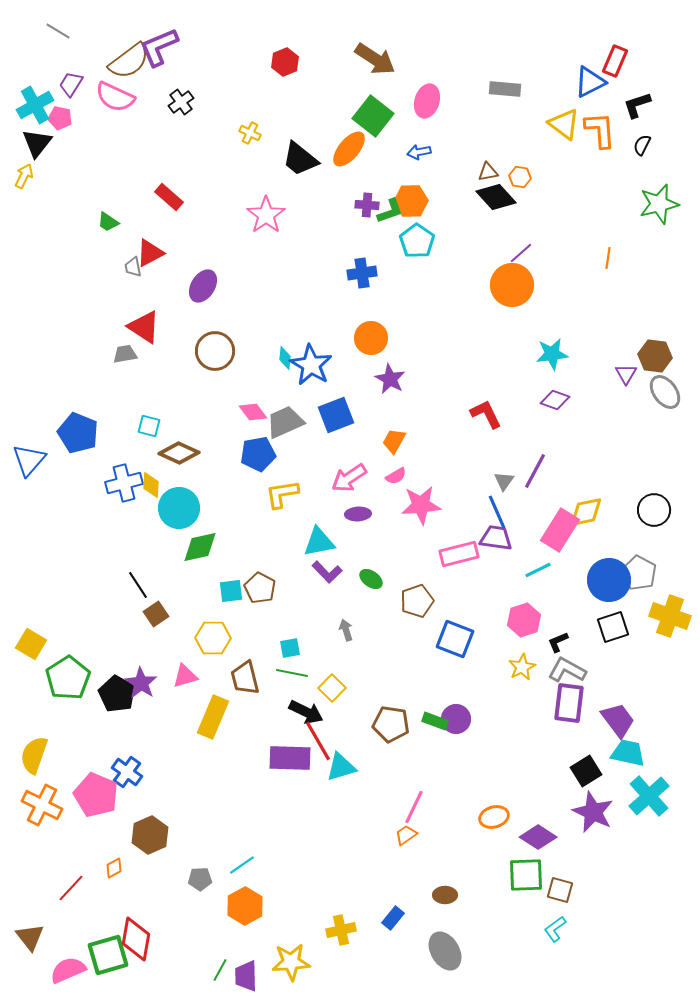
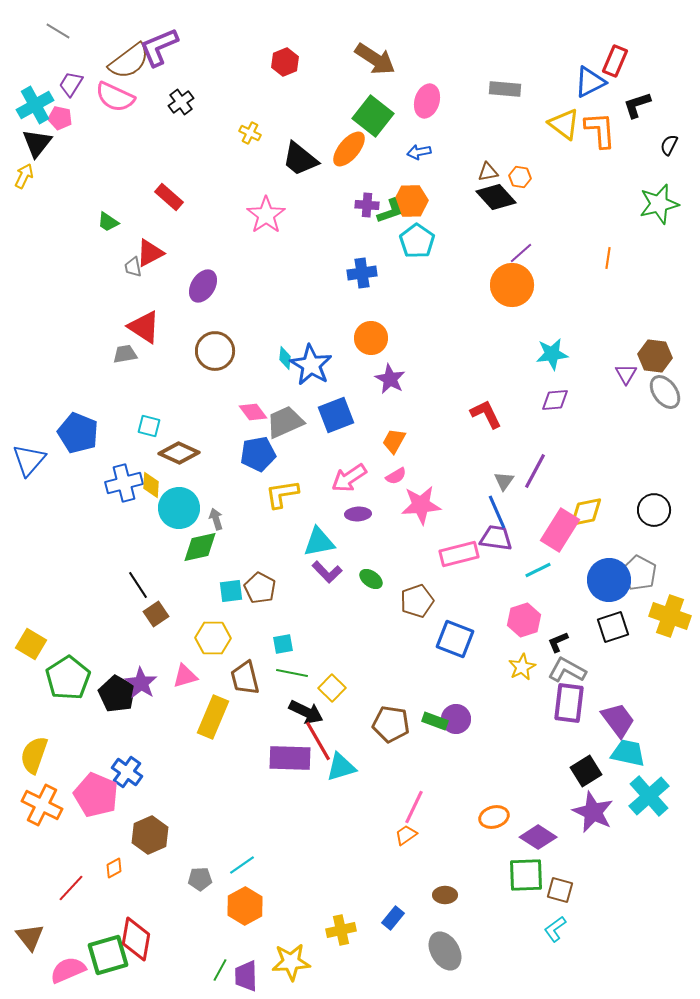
black semicircle at (642, 145): moved 27 px right
purple diamond at (555, 400): rotated 24 degrees counterclockwise
gray arrow at (346, 630): moved 130 px left, 111 px up
cyan square at (290, 648): moved 7 px left, 4 px up
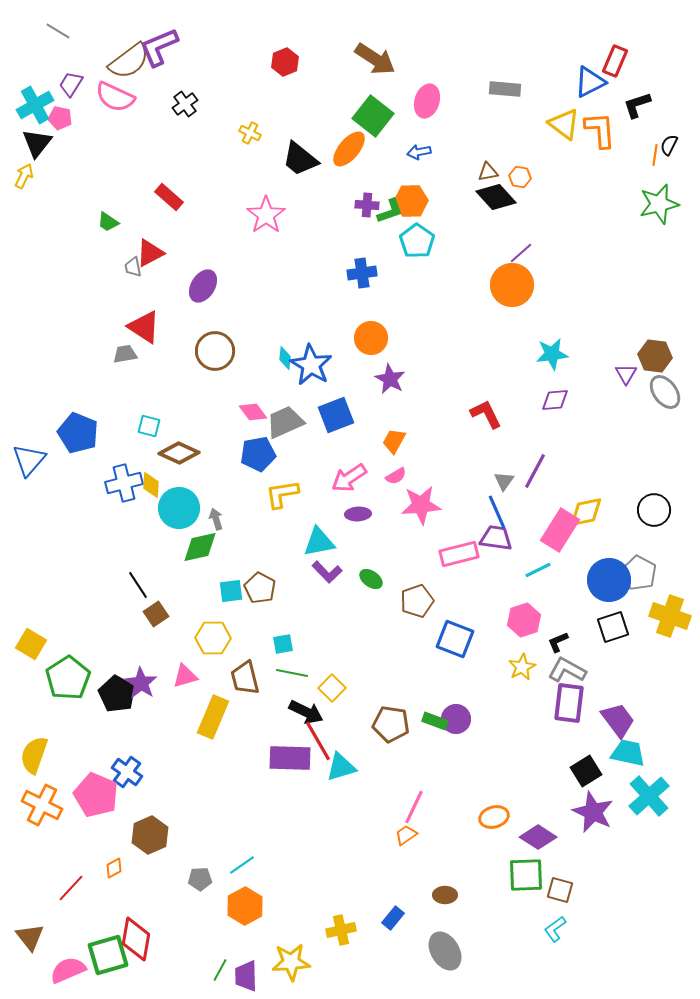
black cross at (181, 102): moved 4 px right, 2 px down
orange line at (608, 258): moved 47 px right, 103 px up
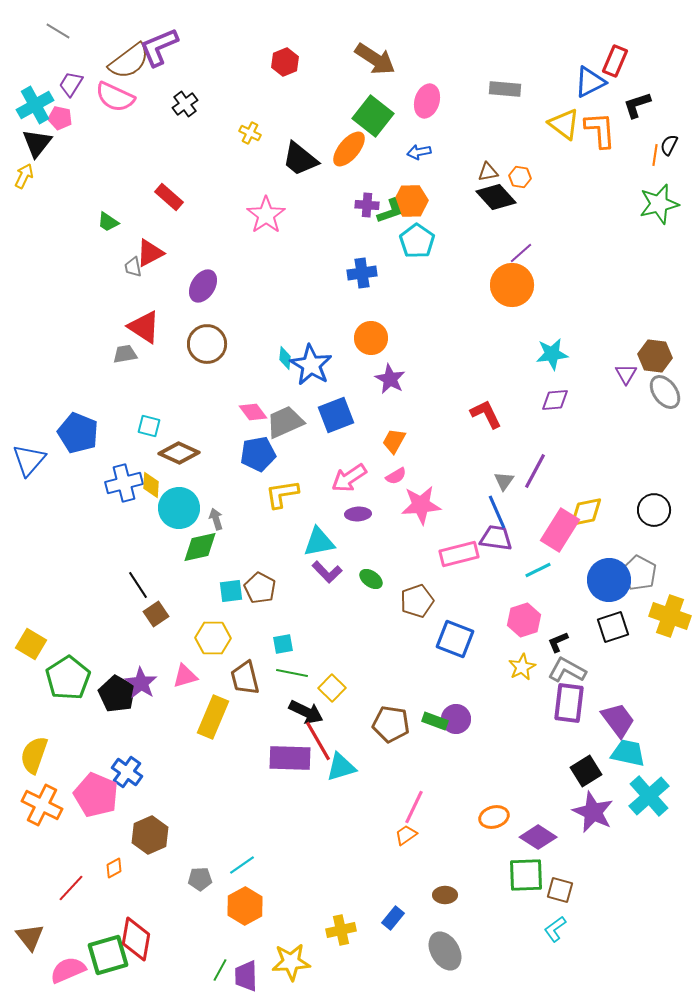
brown circle at (215, 351): moved 8 px left, 7 px up
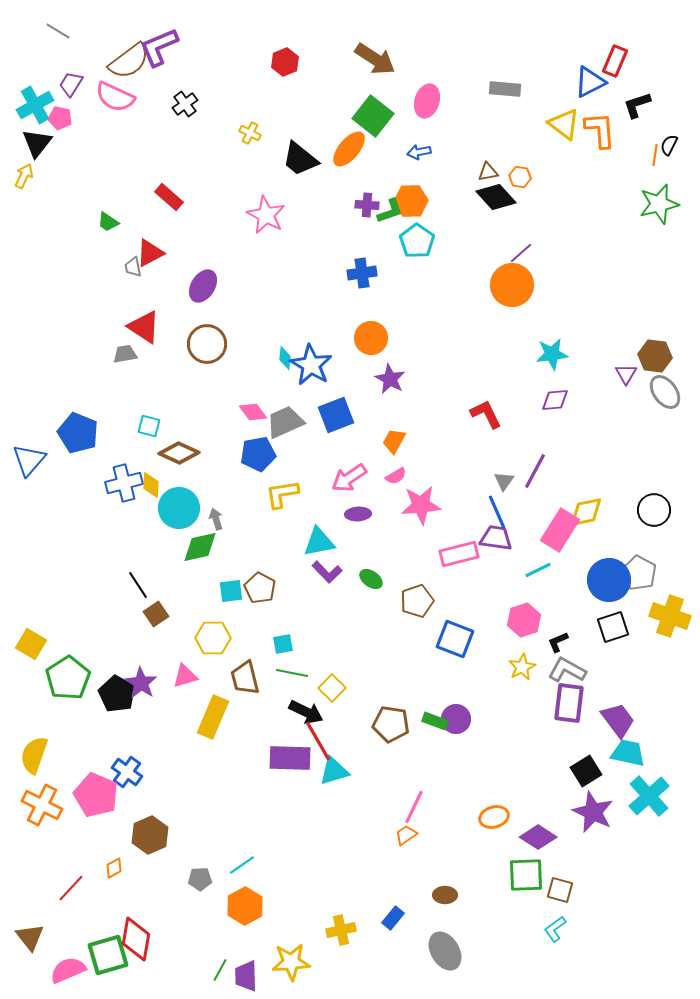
pink star at (266, 215): rotated 9 degrees counterclockwise
cyan triangle at (341, 767): moved 7 px left, 4 px down
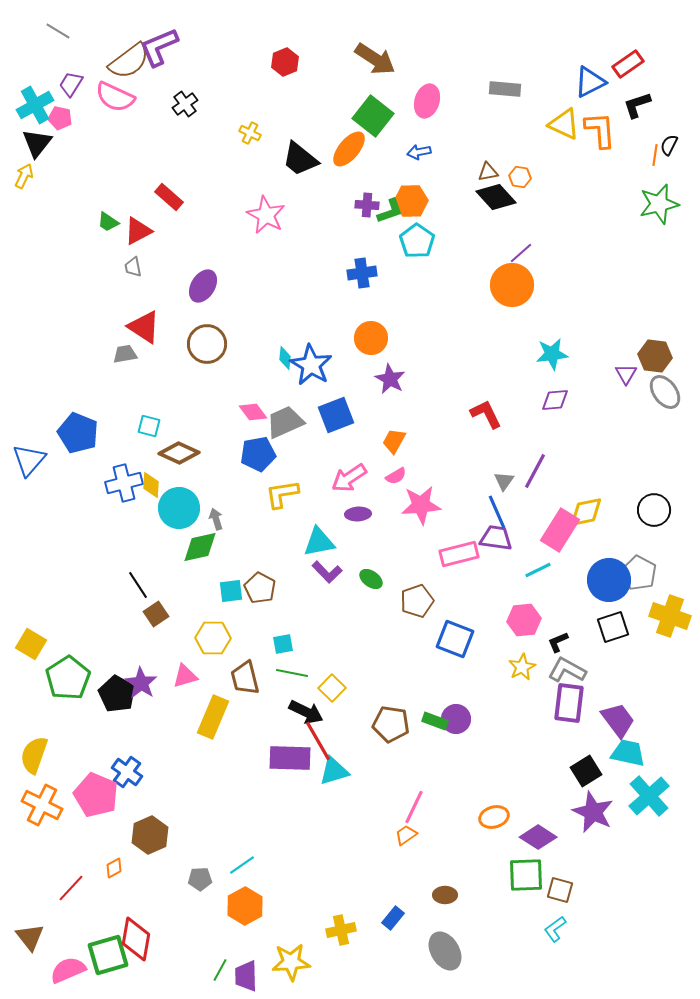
red rectangle at (615, 61): moved 13 px right, 3 px down; rotated 32 degrees clockwise
yellow triangle at (564, 124): rotated 12 degrees counterclockwise
red triangle at (150, 253): moved 12 px left, 22 px up
pink hexagon at (524, 620): rotated 12 degrees clockwise
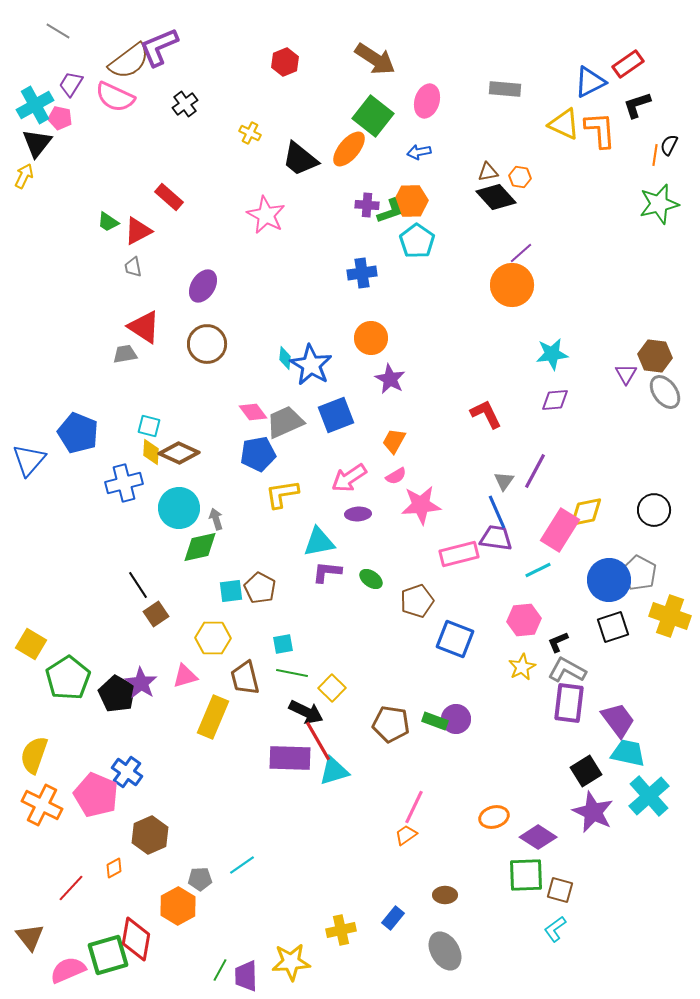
yellow diamond at (151, 485): moved 33 px up
purple L-shape at (327, 572): rotated 140 degrees clockwise
orange hexagon at (245, 906): moved 67 px left
